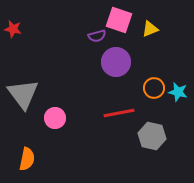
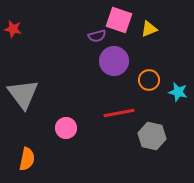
yellow triangle: moved 1 px left
purple circle: moved 2 px left, 1 px up
orange circle: moved 5 px left, 8 px up
pink circle: moved 11 px right, 10 px down
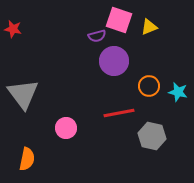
yellow triangle: moved 2 px up
orange circle: moved 6 px down
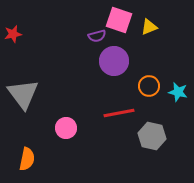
red star: moved 5 px down; rotated 24 degrees counterclockwise
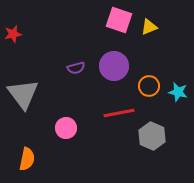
purple semicircle: moved 21 px left, 32 px down
purple circle: moved 5 px down
gray hexagon: rotated 12 degrees clockwise
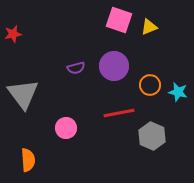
orange circle: moved 1 px right, 1 px up
orange semicircle: moved 1 px right, 1 px down; rotated 15 degrees counterclockwise
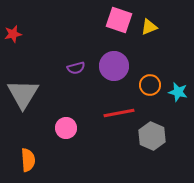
gray triangle: rotated 8 degrees clockwise
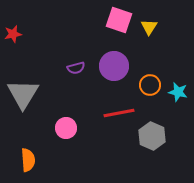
yellow triangle: rotated 36 degrees counterclockwise
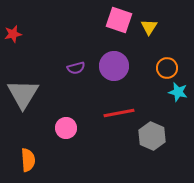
orange circle: moved 17 px right, 17 px up
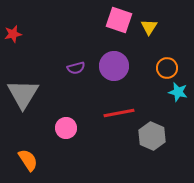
orange semicircle: rotated 30 degrees counterclockwise
